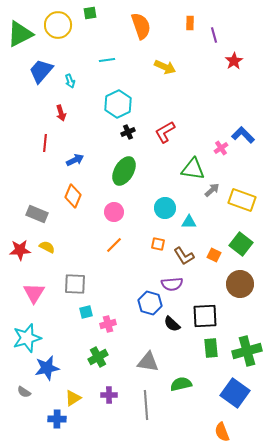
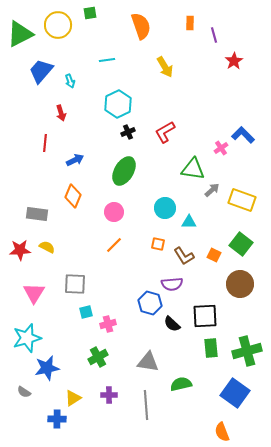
yellow arrow at (165, 67): rotated 35 degrees clockwise
gray rectangle at (37, 214): rotated 15 degrees counterclockwise
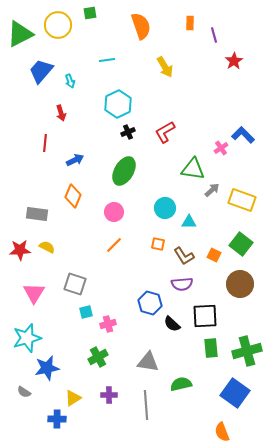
gray square at (75, 284): rotated 15 degrees clockwise
purple semicircle at (172, 284): moved 10 px right
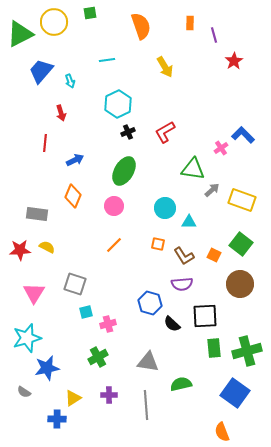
yellow circle at (58, 25): moved 4 px left, 3 px up
pink circle at (114, 212): moved 6 px up
green rectangle at (211, 348): moved 3 px right
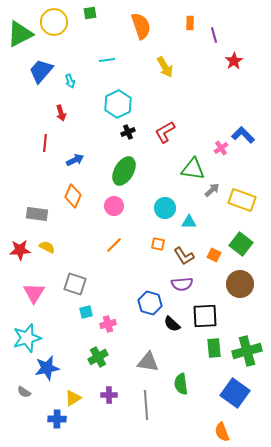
green semicircle at (181, 384): rotated 85 degrees counterclockwise
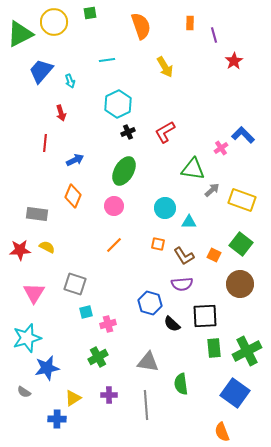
green cross at (247, 351): rotated 12 degrees counterclockwise
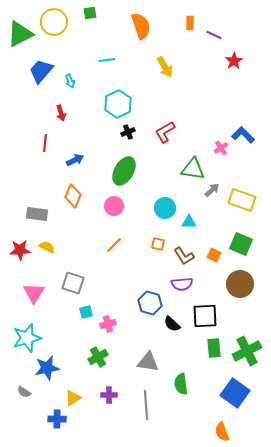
purple line at (214, 35): rotated 49 degrees counterclockwise
green square at (241, 244): rotated 15 degrees counterclockwise
gray square at (75, 284): moved 2 px left, 1 px up
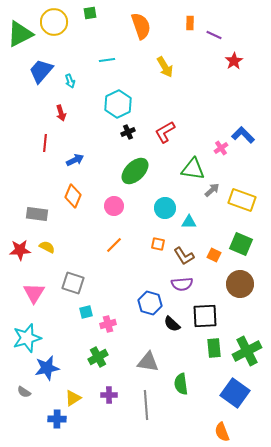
green ellipse at (124, 171): moved 11 px right; rotated 16 degrees clockwise
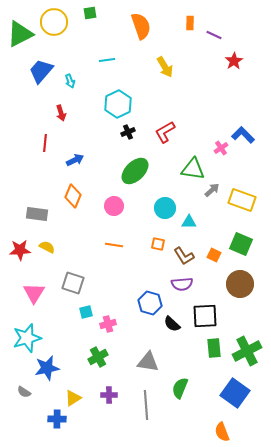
orange line at (114, 245): rotated 54 degrees clockwise
green semicircle at (181, 384): moved 1 px left, 4 px down; rotated 30 degrees clockwise
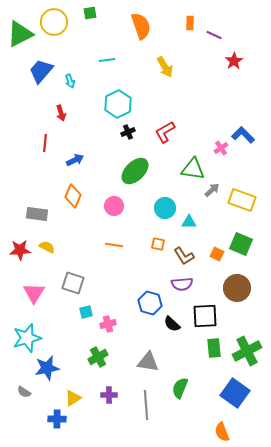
orange square at (214, 255): moved 3 px right, 1 px up
brown circle at (240, 284): moved 3 px left, 4 px down
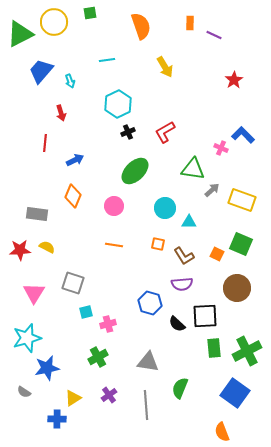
red star at (234, 61): moved 19 px down
pink cross at (221, 148): rotated 32 degrees counterclockwise
black semicircle at (172, 324): moved 5 px right
purple cross at (109, 395): rotated 35 degrees counterclockwise
